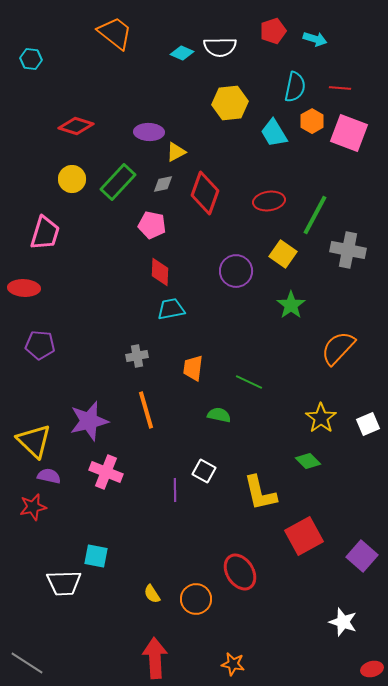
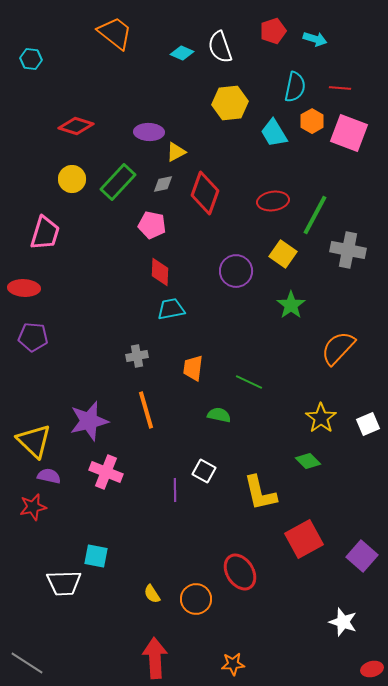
white semicircle at (220, 47): rotated 72 degrees clockwise
red ellipse at (269, 201): moved 4 px right
purple pentagon at (40, 345): moved 7 px left, 8 px up
red square at (304, 536): moved 3 px down
orange star at (233, 664): rotated 15 degrees counterclockwise
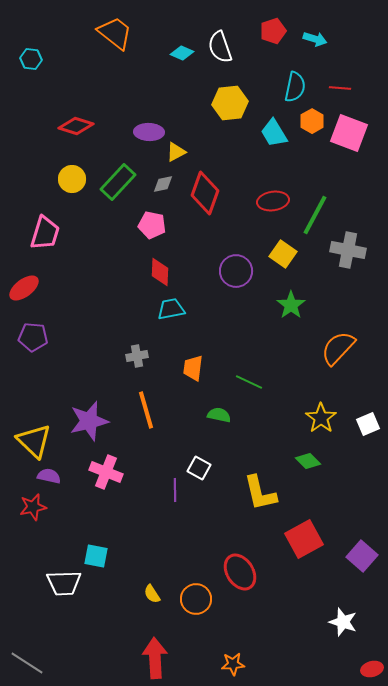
red ellipse at (24, 288): rotated 40 degrees counterclockwise
white square at (204, 471): moved 5 px left, 3 px up
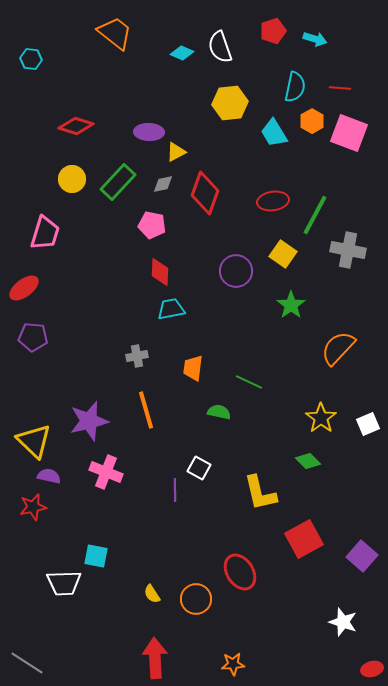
green semicircle at (219, 415): moved 3 px up
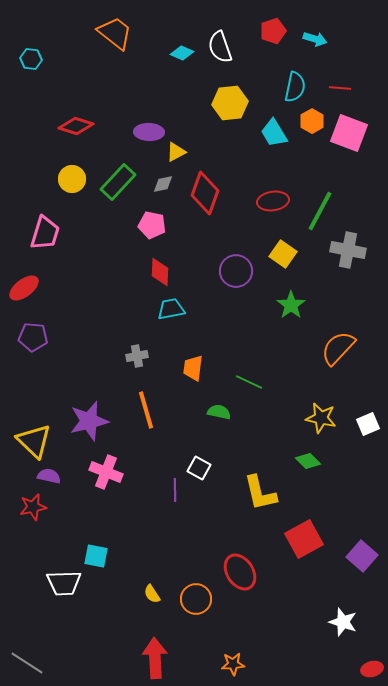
green line at (315, 215): moved 5 px right, 4 px up
yellow star at (321, 418): rotated 24 degrees counterclockwise
